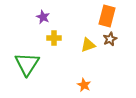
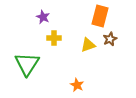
orange rectangle: moved 7 px left
orange star: moved 7 px left
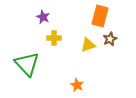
green triangle: rotated 16 degrees counterclockwise
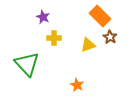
orange rectangle: rotated 60 degrees counterclockwise
brown star: moved 2 px up; rotated 16 degrees counterclockwise
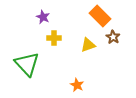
brown star: moved 3 px right
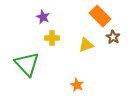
yellow cross: moved 2 px left
yellow triangle: moved 2 px left
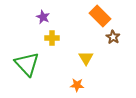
yellow triangle: moved 13 px down; rotated 42 degrees counterclockwise
orange star: rotated 24 degrees counterclockwise
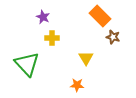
brown star: rotated 16 degrees counterclockwise
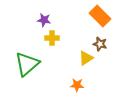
purple star: moved 1 px right, 3 px down; rotated 16 degrees counterclockwise
brown star: moved 13 px left, 7 px down
yellow triangle: rotated 28 degrees clockwise
green triangle: rotated 32 degrees clockwise
